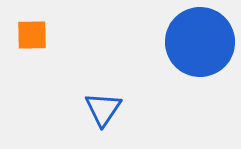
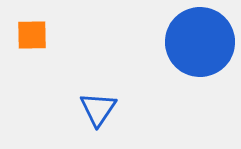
blue triangle: moved 5 px left
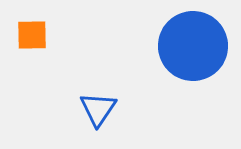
blue circle: moved 7 px left, 4 px down
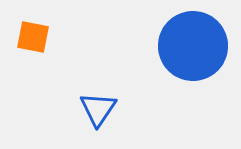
orange square: moved 1 px right, 2 px down; rotated 12 degrees clockwise
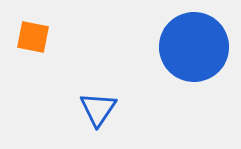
blue circle: moved 1 px right, 1 px down
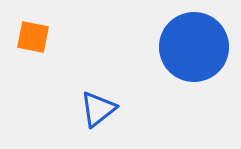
blue triangle: rotated 18 degrees clockwise
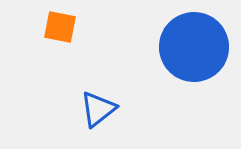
orange square: moved 27 px right, 10 px up
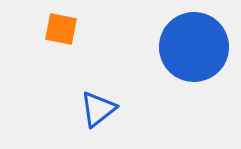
orange square: moved 1 px right, 2 px down
